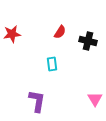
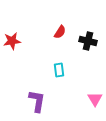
red star: moved 7 px down
cyan rectangle: moved 7 px right, 6 px down
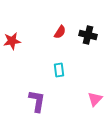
black cross: moved 6 px up
pink triangle: rotated 14 degrees clockwise
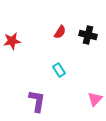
cyan rectangle: rotated 24 degrees counterclockwise
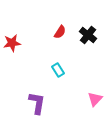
black cross: rotated 24 degrees clockwise
red star: moved 2 px down
cyan rectangle: moved 1 px left
purple L-shape: moved 2 px down
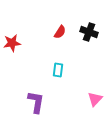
black cross: moved 1 px right, 3 px up; rotated 18 degrees counterclockwise
cyan rectangle: rotated 40 degrees clockwise
purple L-shape: moved 1 px left, 1 px up
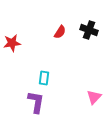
black cross: moved 2 px up
cyan rectangle: moved 14 px left, 8 px down
pink triangle: moved 1 px left, 2 px up
